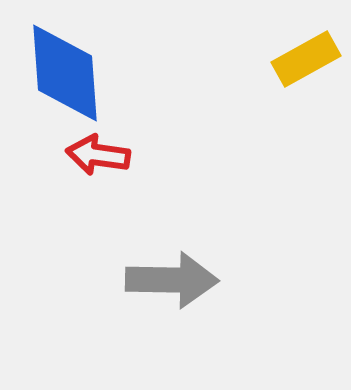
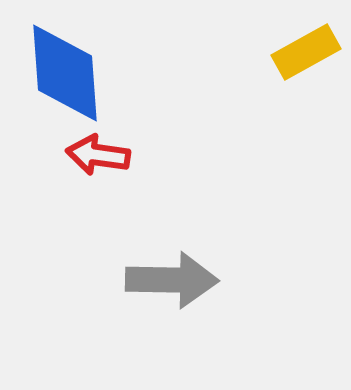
yellow rectangle: moved 7 px up
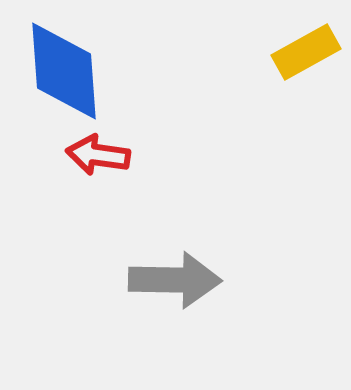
blue diamond: moved 1 px left, 2 px up
gray arrow: moved 3 px right
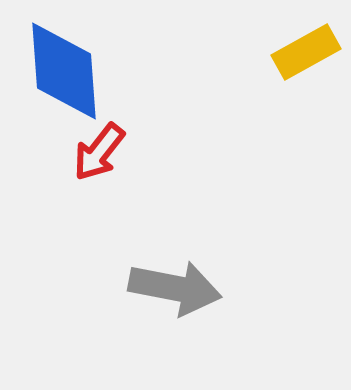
red arrow: moved 1 px right, 3 px up; rotated 60 degrees counterclockwise
gray arrow: moved 8 px down; rotated 10 degrees clockwise
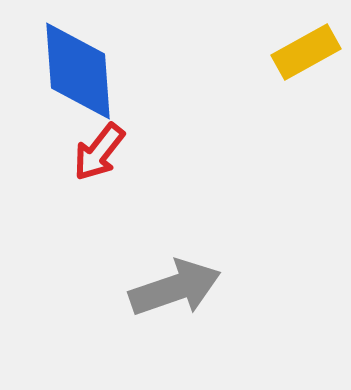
blue diamond: moved 14 px right
gray arrow: rotated 30 degrees counterclockwise
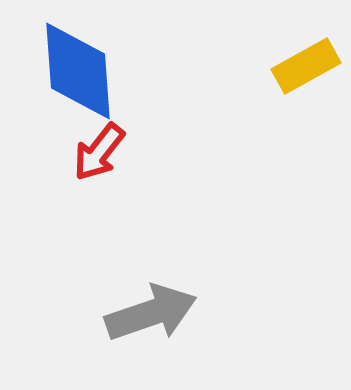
yellow rectangle: moved 14 px down
gray arrow: moved 24 px left, 25 px down
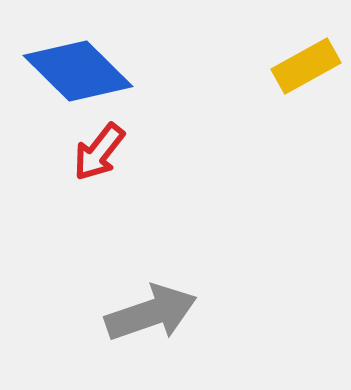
blue diamond: rotated 41 degrees counterclockwise
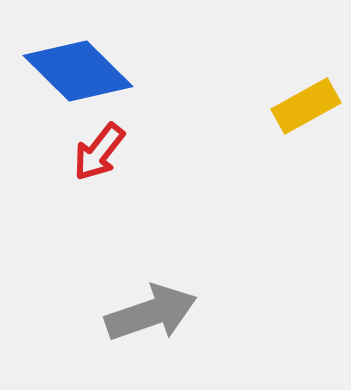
yellow rectangle: moved 40 px down
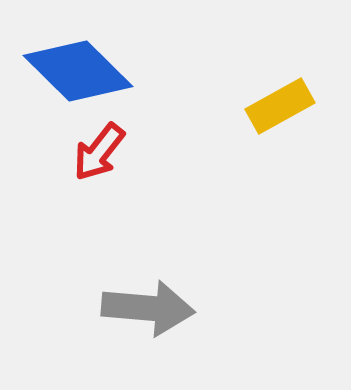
yellow rectangle: moved 26 px left
gray arrow: moved 3 px left, 5 px up; rotated 24 degrees clockwise
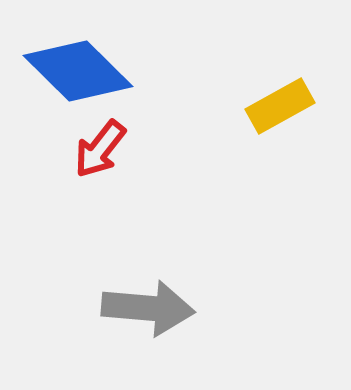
red arrow: moved 1 px right, 3 px up
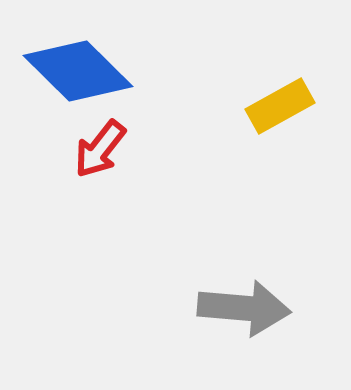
gray arrow: moved 96 px right
